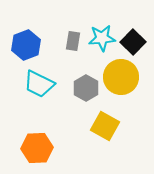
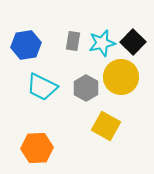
cyan star: moved 5 px down; rotated 8 degrees counterclockwise
blue hexagon: rotated 12 degrees clockwise
cyan trapezoid: moved 3 px right, 3 px down
yellow square: moved 1 px right
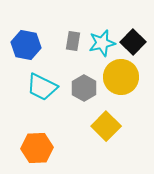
blue hexagon: rotated 20 degrees clockwise
gray hexagon: moved 2 px left
yellow square: rotated 16 degrees clockwise
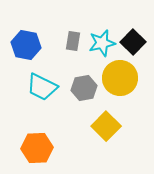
yellow circle: moved 1 px left, 1 px down
gray hexagon: rotated 20 degrees clockwise
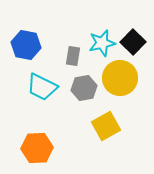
gray rectangle: moved 15 px down
yellow square: rotated 16 degrees clockwise
